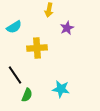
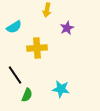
yellow arrow: moved 2 px left
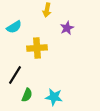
black line: rotated 66 degrees clockwise
cyan star: moved 7 px left, 8 px down
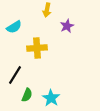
purple star: moved 2 px up
cyan star: moved 3 px left, 1 px down; rotated 24 degrees clockwise
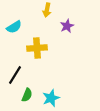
cyan star: rotated 18 degrees clockwise
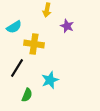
purple star: rotated 24 degrees counterclockwise
yellow cross: moved 3 px left, 4 px up; rotated 12 degrees clockwise
black line: moved 2 px right, 7 px up
cyan star: moved 1 px left, 18 px up
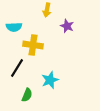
cyan semicircle: rotated 28 degrees clockwise
yellow cross: moved 1 px left, 1 px down
